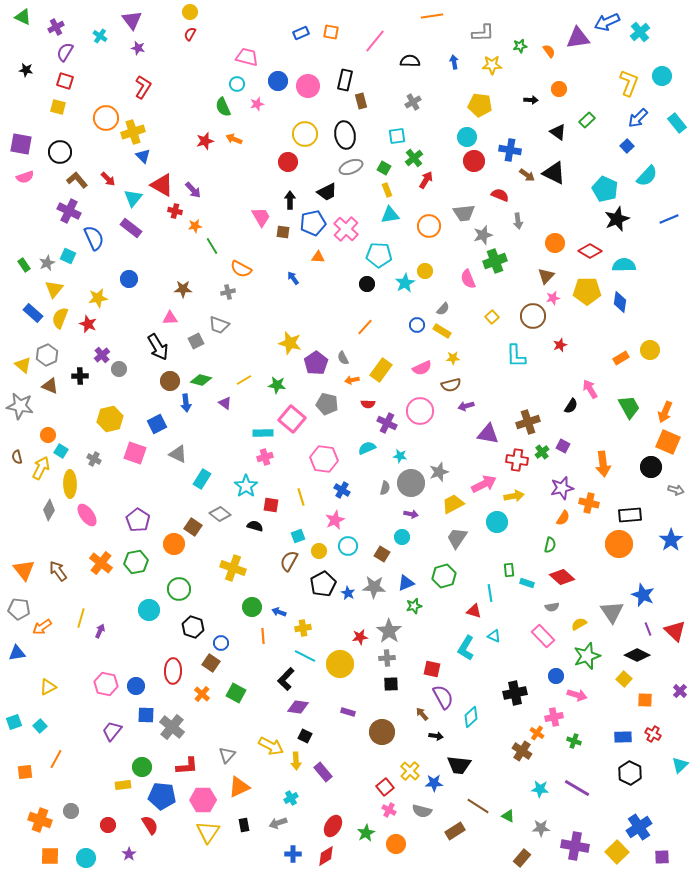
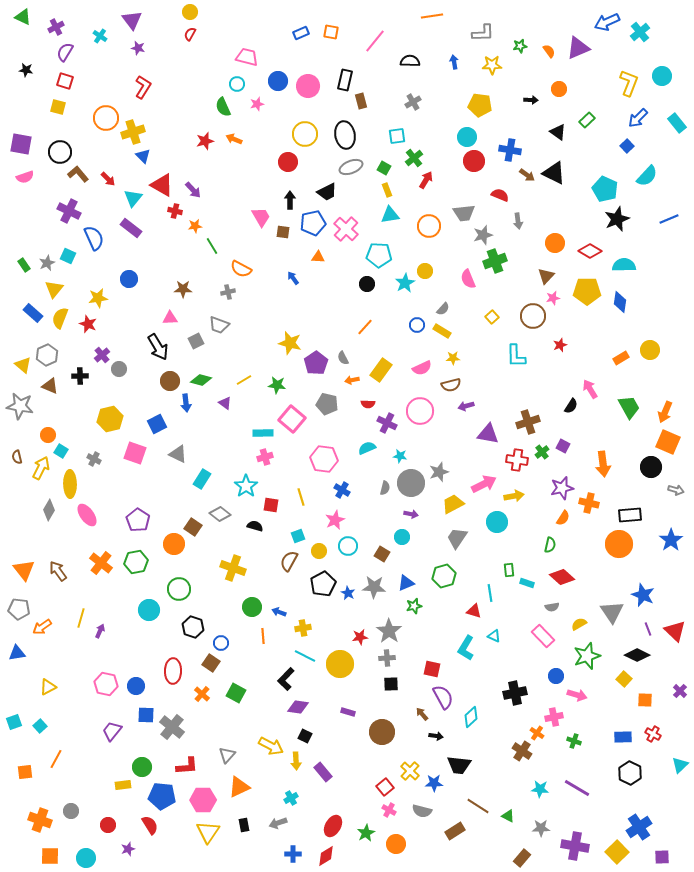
purple triangle at (578, 38): moved 10 px down; rotated 15 degrees counterclockwise
brown L-shape at (77, 180): moved 1 px right, 6 px up
purple star at (129, 854): moved 1 px left, 5 px up; rotated 16 degrees clockwise
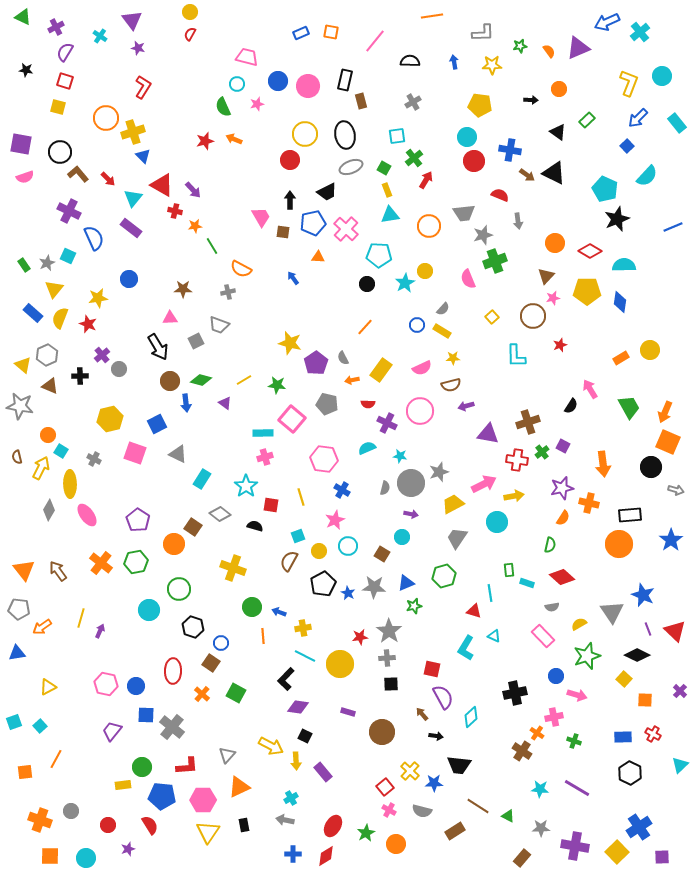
red circle at (288, 162): moved 2 px right, 2 px up
blue line at (669, 219): moved 4 px right, 8 px down
gray arrow at (278, 823): moved 7 px right, 3 px up; rotated 30 degrees clockwise
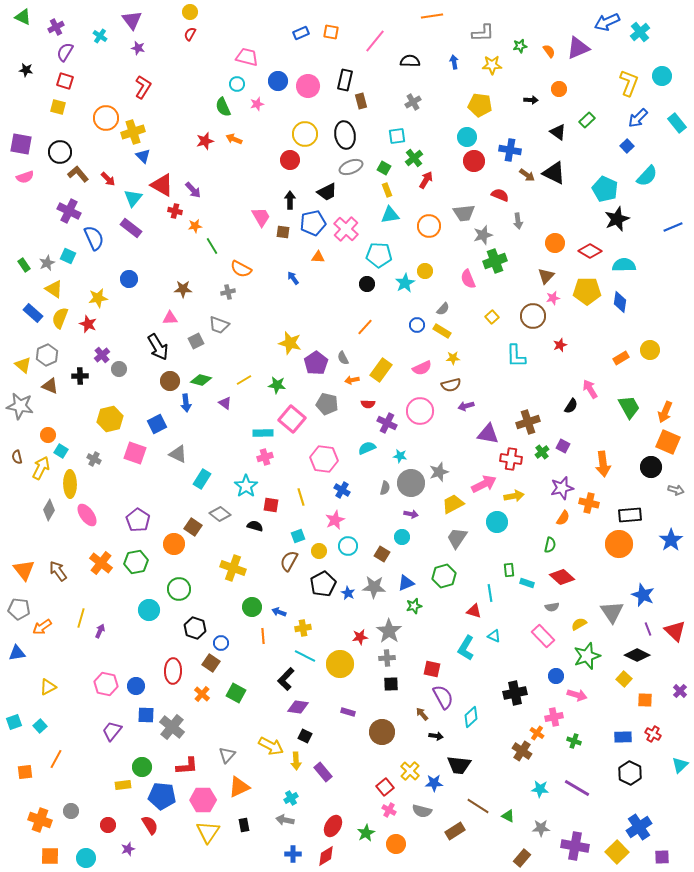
yellow triangle at (54, 289): rotated 36 degrees counterclockwise
red cross at (517, 460): moved 6 px left, 1 px up
black hexagon at (193, 627): moved 2 px right, 1 px down
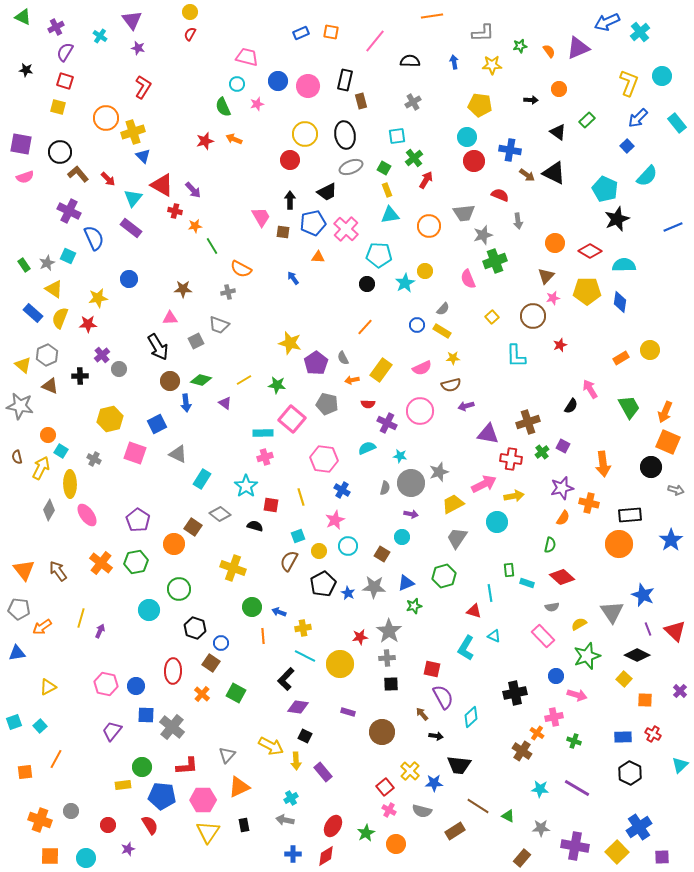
red star at (88, 324): rotated 24 degrees counterclockwise
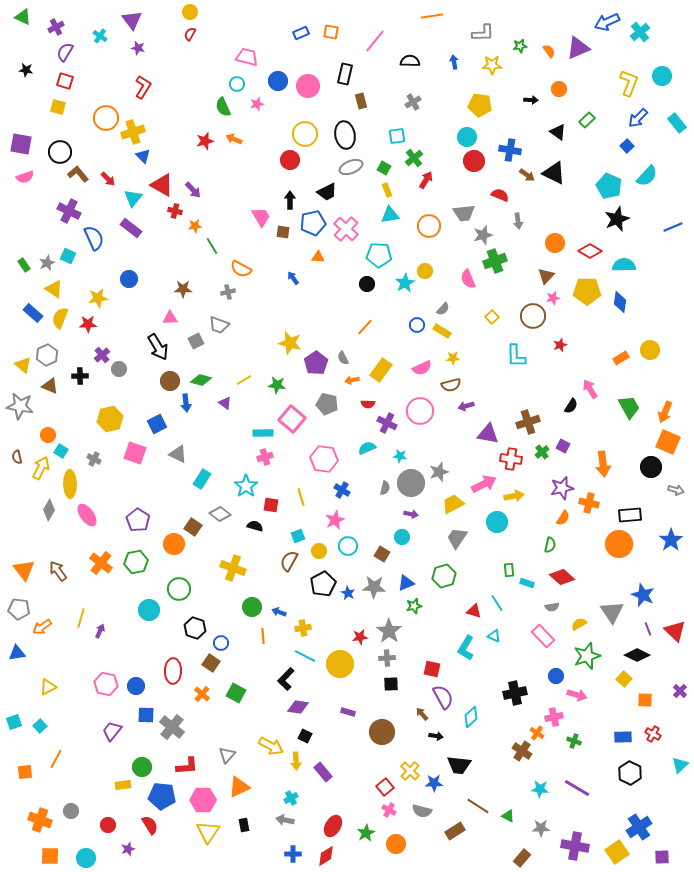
black rectangle at (345, 80): moved 6 px up
cyan pentagon at (605, 189): moved 4 px right, 3 px up
cyan line at (490, 593): moved 7 px right, 10 px down; rotated 24 degrees counterclockwise
yellow square at (617, 852): rotated 10 degrees clockwise
